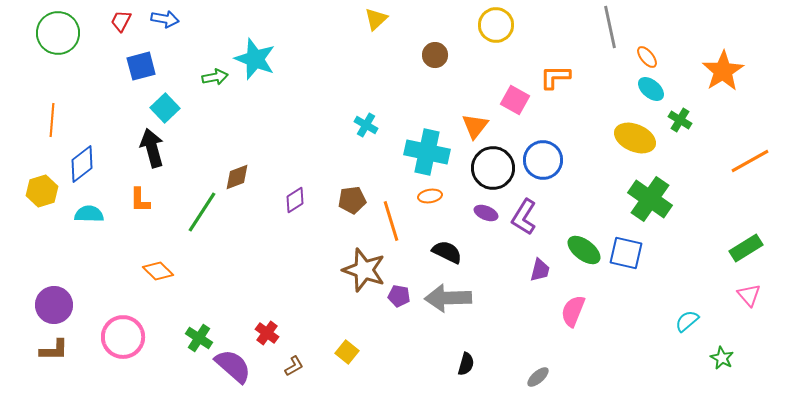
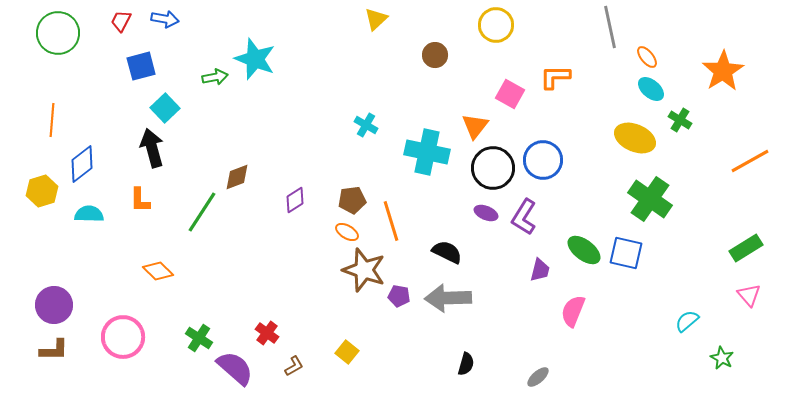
pink square at (515, 100): moved 5 px left, 6 px up
orange ellipse at (430, 196): moved 83 px left, 36 px down; rotated 40 degrees clockwise
purple semicircle at (233, 366): moved 2 px right, 2 px down
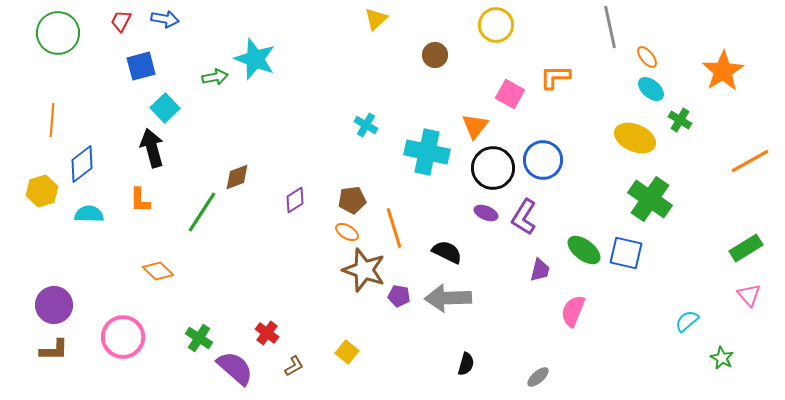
orange line at (391, 221): moved 3 px right, 7 px down
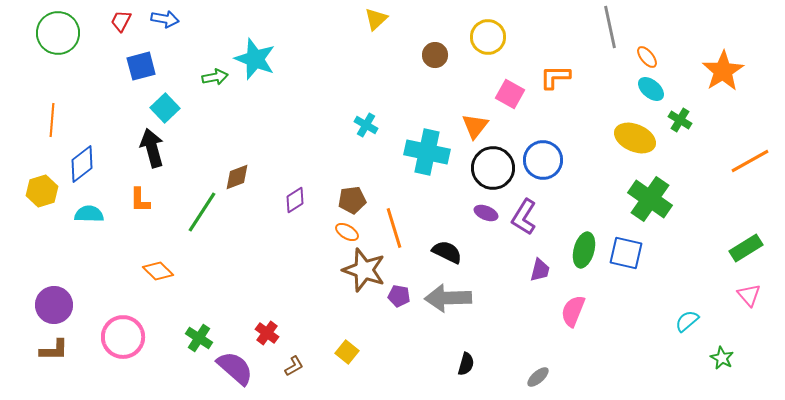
yellow circle at (496, 25): moved 8 px left, 12 px down
green ellipse at (584, 250): rotated 68 degrees clockwise
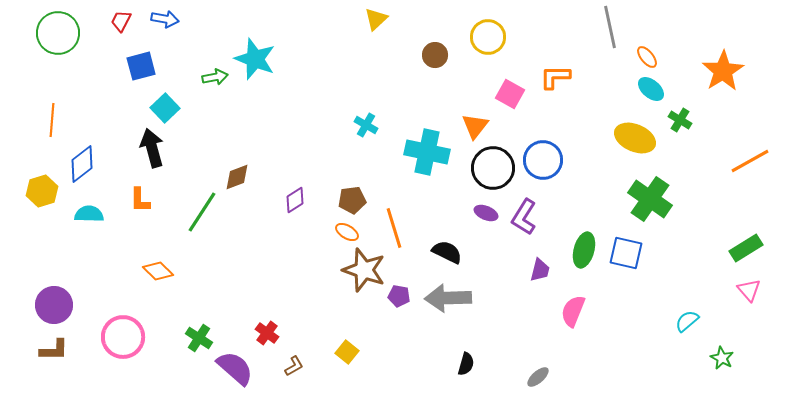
pink triangle at (749, 295): moved 5 px up
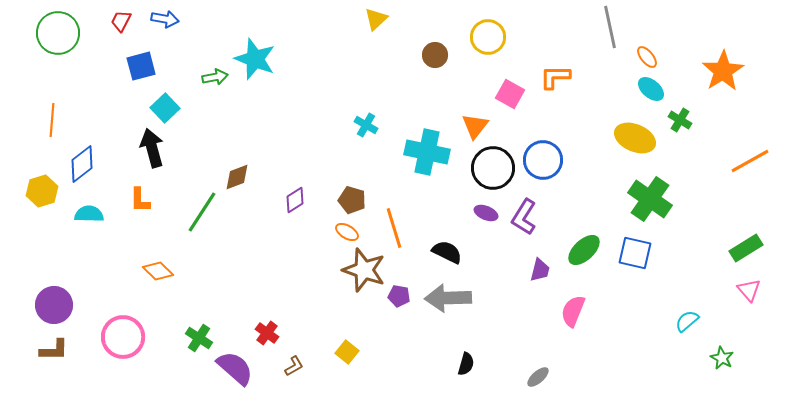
brown pentagon at (352, 200): rotated 24 degrees clockwise
green ellipse at (584, 250): rotated 32 degrees clockwise
blue square at (626, 253): moved 9 px right
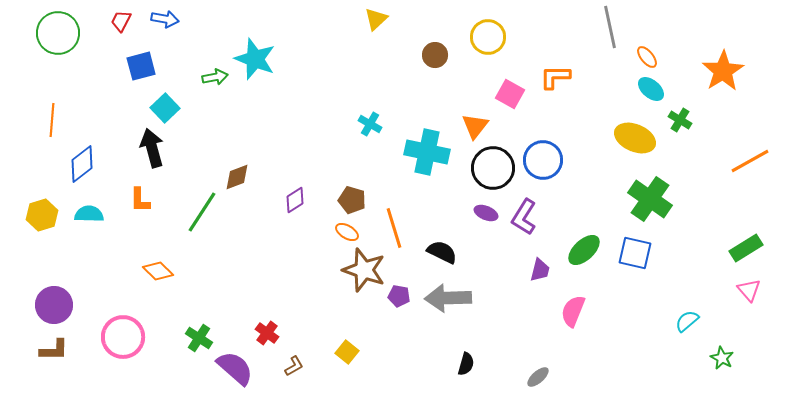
cyan cross at (366, 125): moved 4 px right, 1 px up
yellow hexagon at (42, 191): moved 24 px down
black semicircle at (447, 252): moved 5 px left
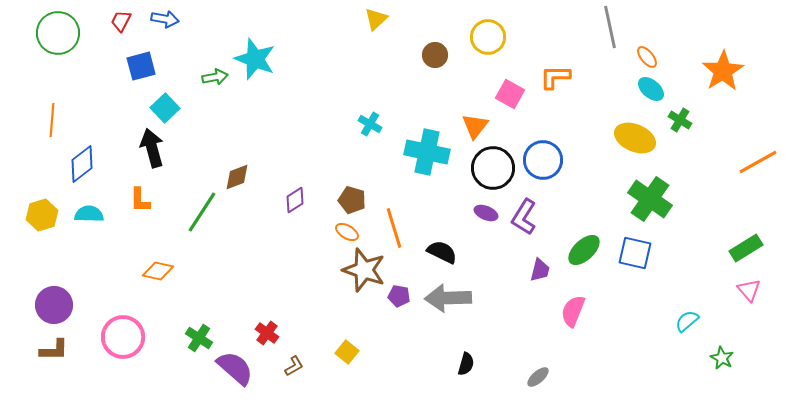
orange line at (750, 161): moved 8 px right, 1 px down
orange diamond at (158, 271): rotated 32 degrees counterclockwise
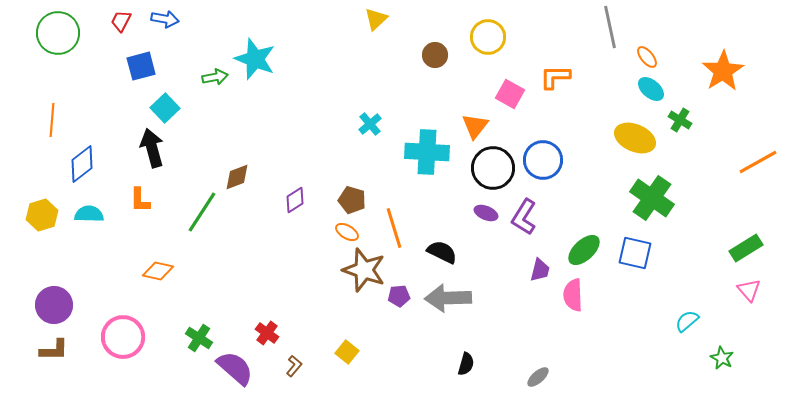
cyan cross at (370, 124): rotated 20 degrees clockwise
cyan cross at (427, 152): rotated 9 degrees counterclockwise
green cross at (650, 199): moved 2 px right, 1 px up
purple pentagon at (399, 296): rotated 15 degrees counterclockwise
pink semicircle at (573, 311): moved 16 px up; rotated 24 degrees counterclockwise
brown L-shape at (294, 366): rotated 20 degrees counterclockwise
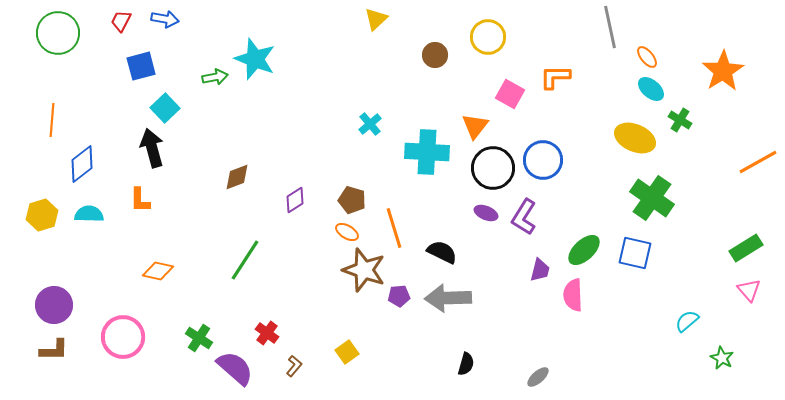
green line at (202, 212): moved 43 px right, 48 px down
yellow square at (347, 352): rotated 15 degrees clockwise
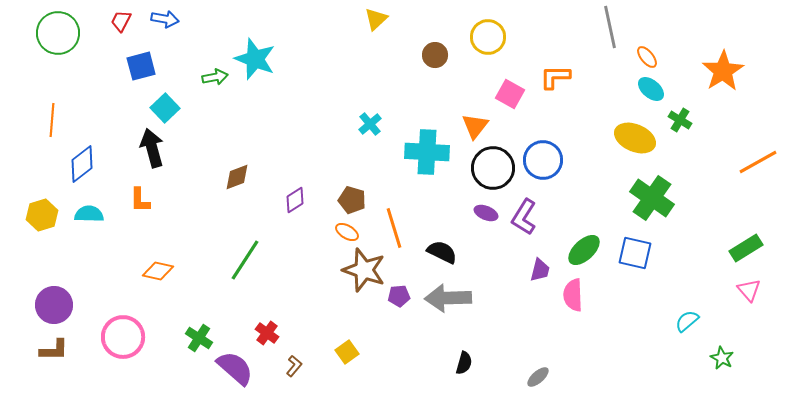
black semicircle at (466, 364): moved 2 px left, 1 px up
